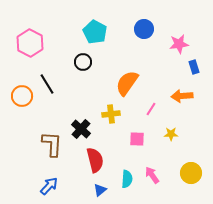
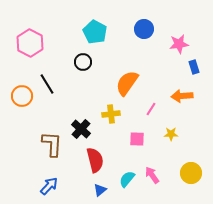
cyan semicircle: rotated 144 degrees counterclockwise
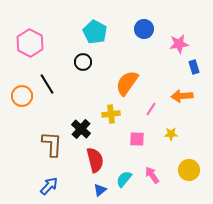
yellow circle: moved 2 px left, 3 px up
cyan semicircle: moved 3 px left
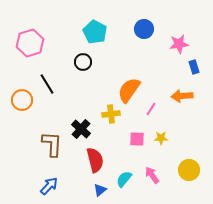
pink hexagon: rotated 16 degrees clockwise
orange semicircle: moved 2 px right, 7 px down
orange circle: moved 4 px down
yellow star: moved 10 px left, 4 px down
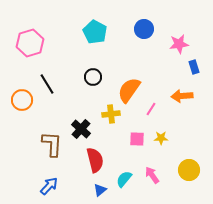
black circle: moved 10 px right, 15 px down
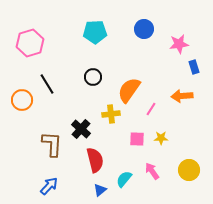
cyan pentagon: rotated 30 degrees counterclockwise
pink arrow: moved 4 px up
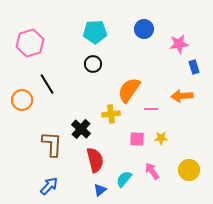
black circle: moved 13 px up
pink line: rotated 56 degrees clockwise
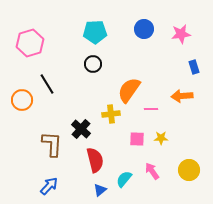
pink star: moved 2 px right, 10 px up
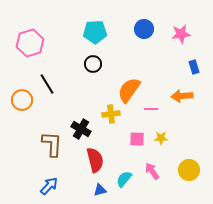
black cross: rotated 12 degrees counterclockwise
blue triangle: rotated 24 degrees clockwise
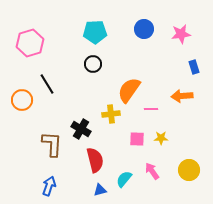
blue arrow: rotated 24 degrees counterclockwise
